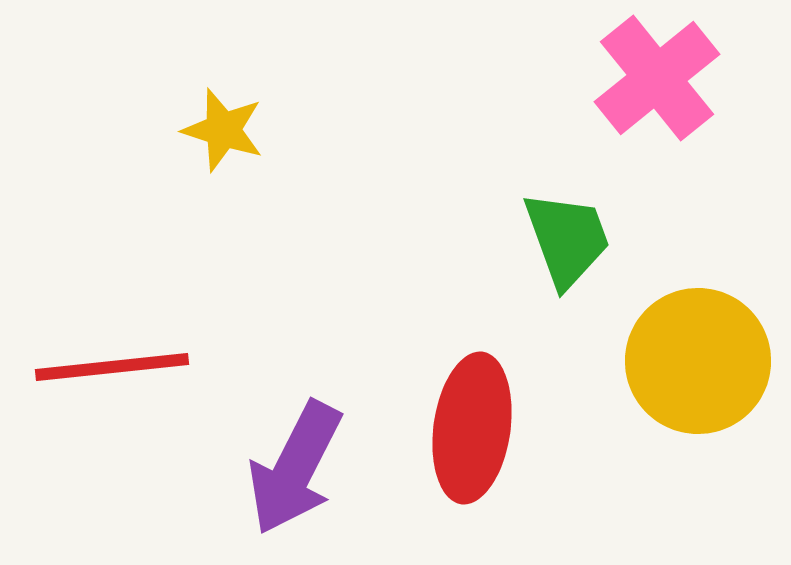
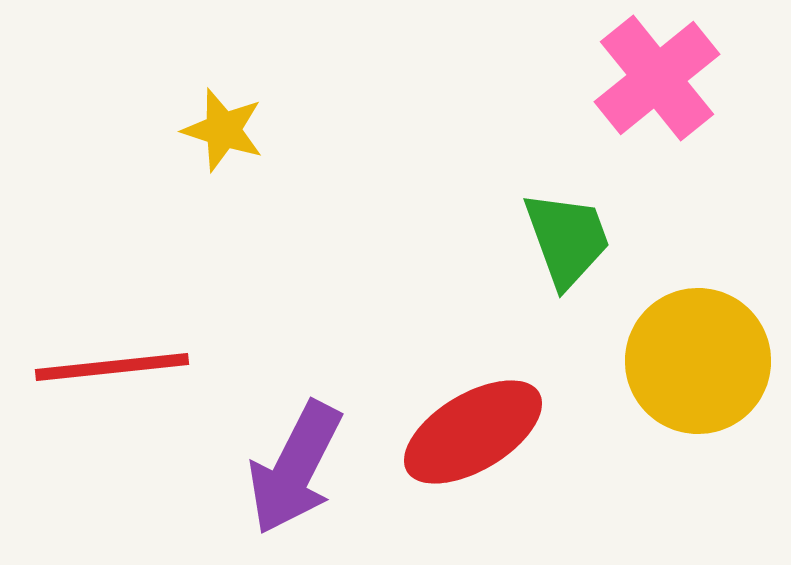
red ellipse: moved 1 px right, 4 px down; rotated 51 degrees clockwise
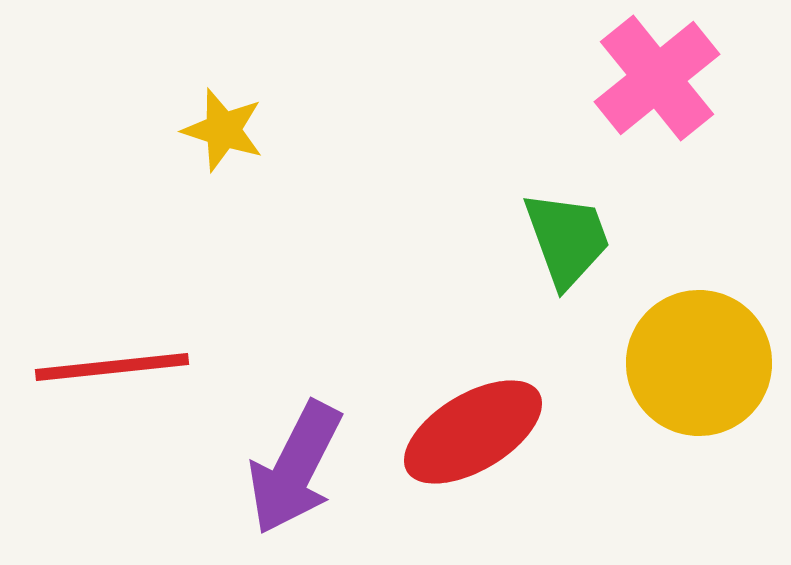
yellow circle: moved 1 px right, 2 px down
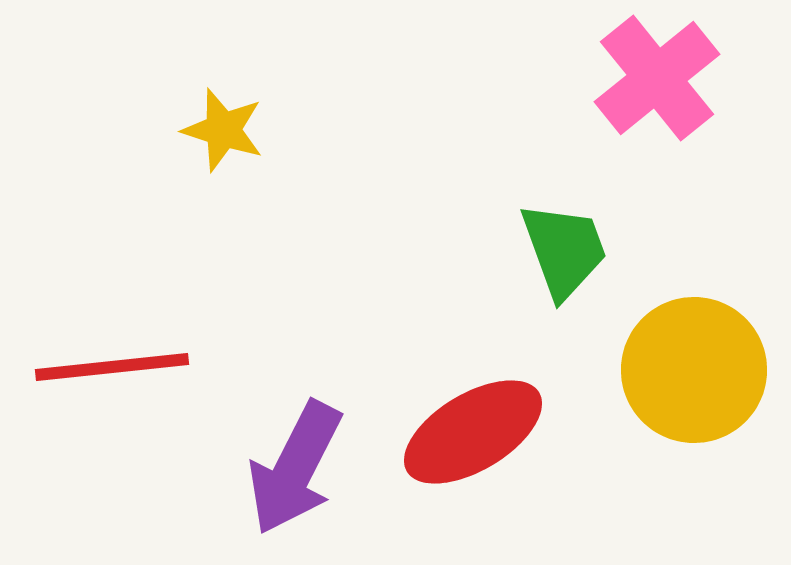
green trapezoid: moved 3 px left, 11 px down
yellow circle: moved 5 px left, 7 px down
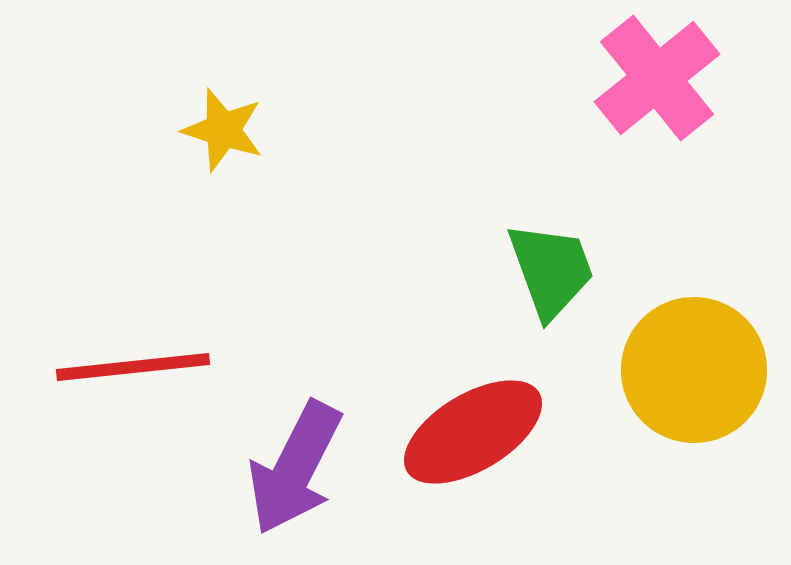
green trapezoid: moved 13 px left, 20 px down
red line: moved 21 px right
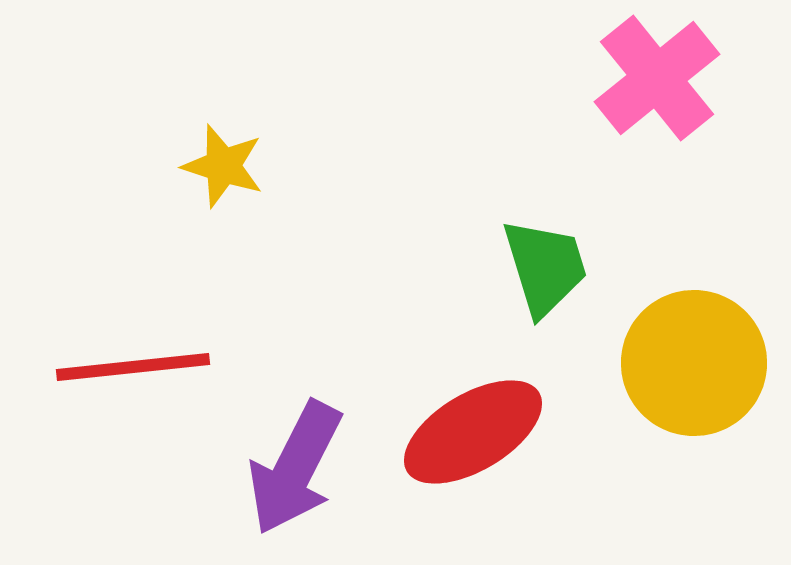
yellow star: moved 36 px down
green trapezoid: moved 6 px left, 3 px up; rotated 3 degrees clockwise
yellow circle: moved 7 px up
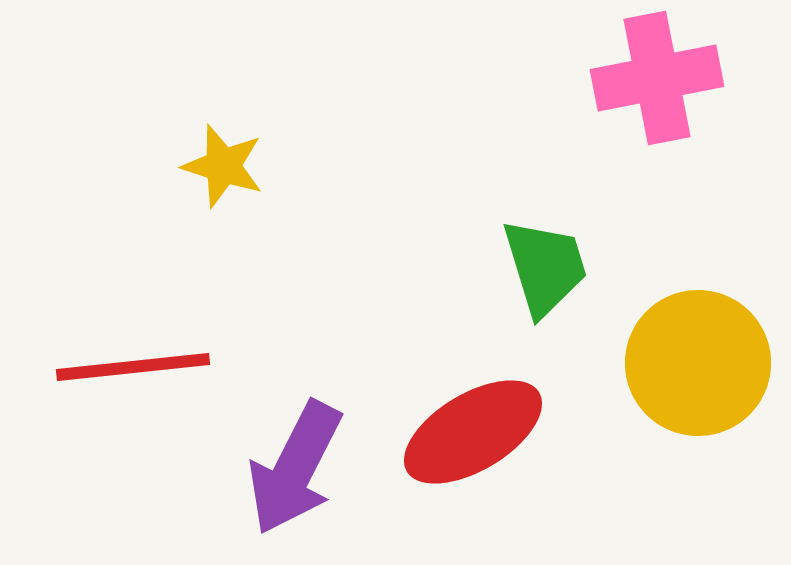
pink cross: rotated 28 degrees clockwise
yellow circle: moved 4 px right
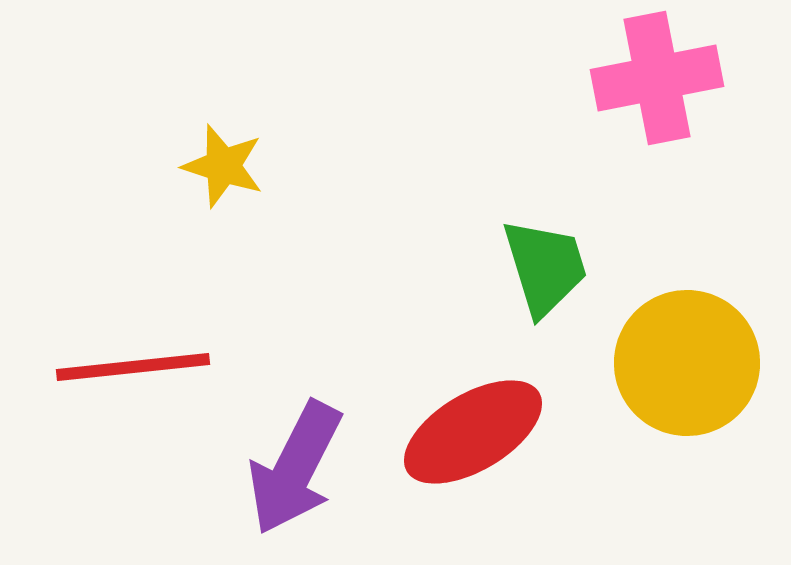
yellow circle: moved 11 px left
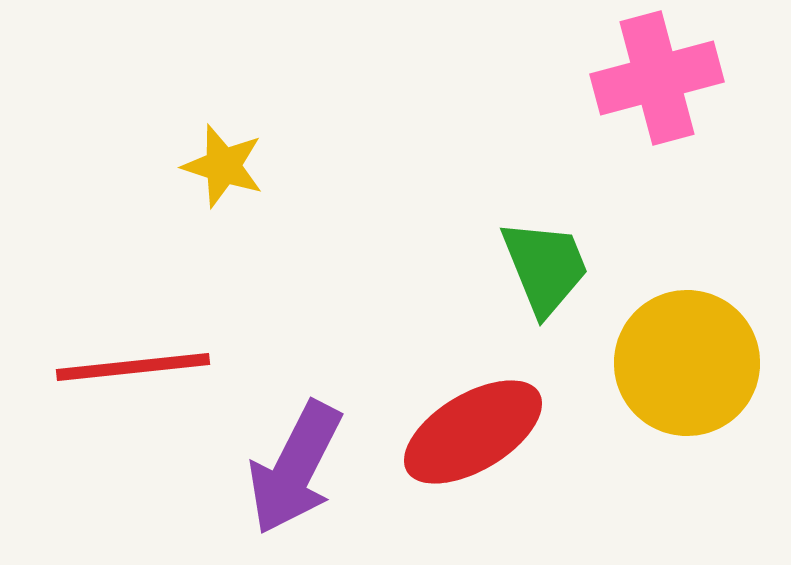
pink cross: rotated 4 degrees counterclockwise
green trapezoid: rotated 5 degrees counterclockwise
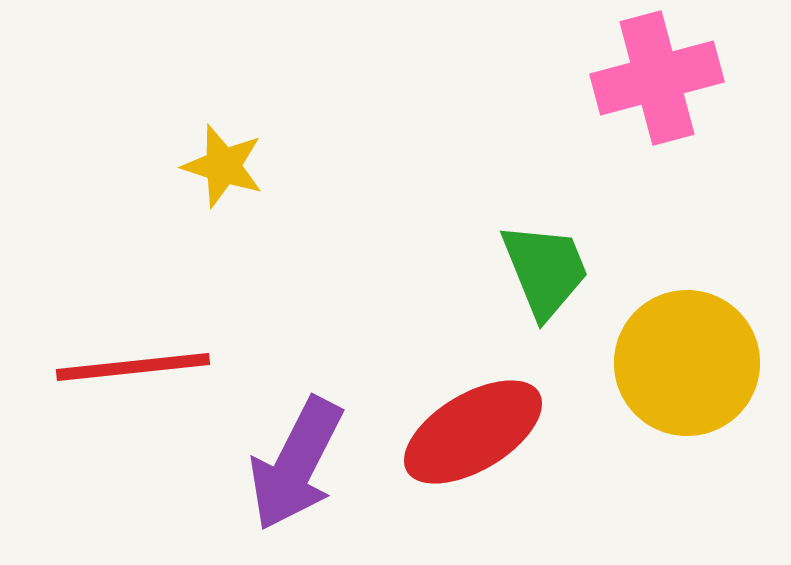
green trapezoid: moved 3 px down
purple arrow: moved 1 px right, 4 px up
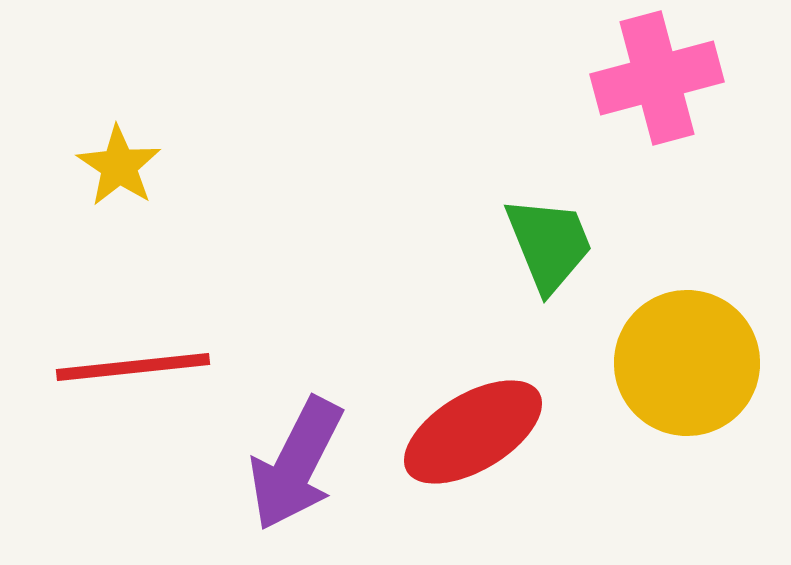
yellow star: moved 104 px left; rotated 16 degrees clockwise
green trapezoid: moved 4 px right, 26 px up
